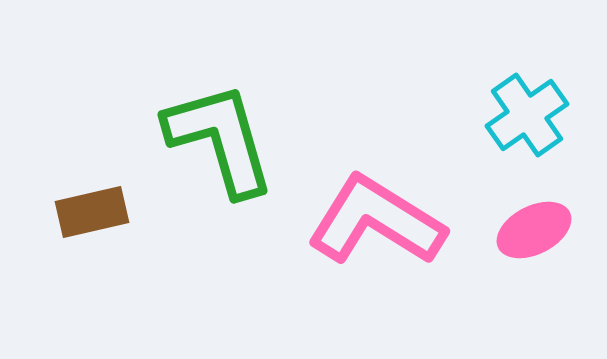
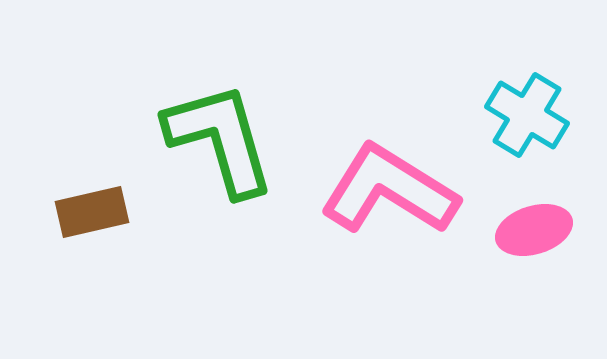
cyan cross: rotated 24 degrees counterclockwise
pink L-shape: moved 13 px right, 31 px up
pink ellipse: rotated 10 degrees clockwise
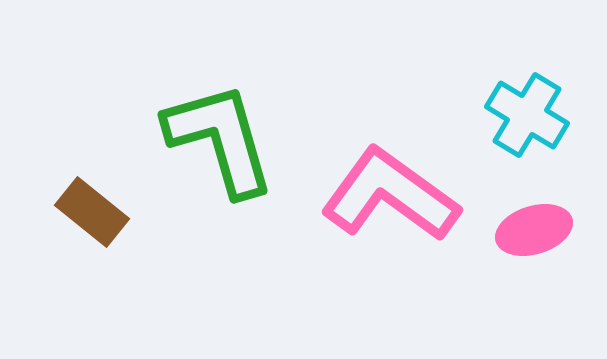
pink L-shape: moved 1 px right, 5 px down; rotated 4 degrees clockwise
brown rectangle: rotated 52 degrees clockwise
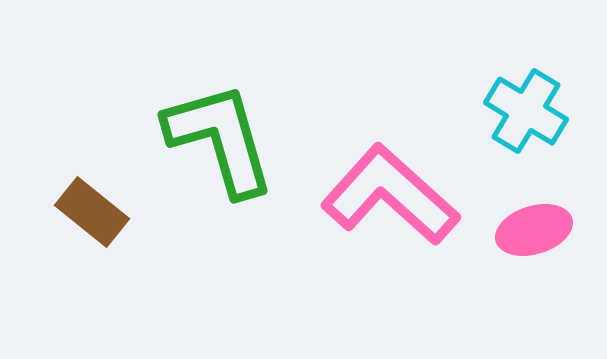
cyan cross: moved 1 px left, 4 px up
pink L-shape: rotated 6 degrees clockwise
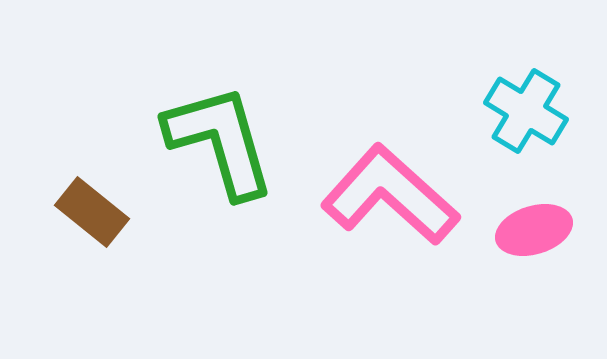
green L-shape: moved 2 px down
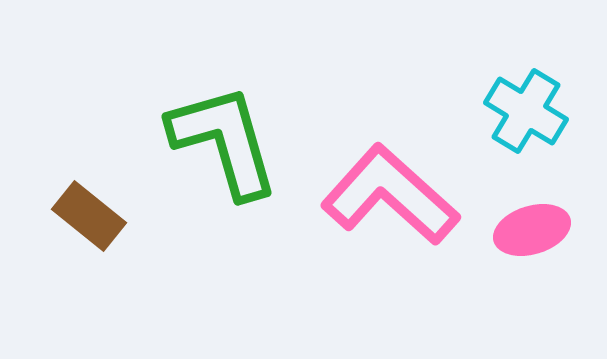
green L-shape: moved 4 px right
brown rectangle: moved 3 px left, 4 px down
pink ellipse: moved 2 px left
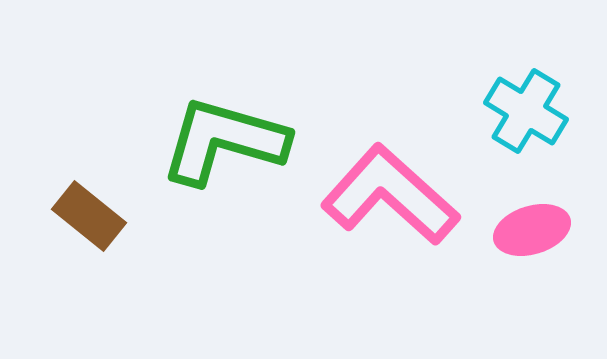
green L-shape: rotated 58 degrees counterclockwise
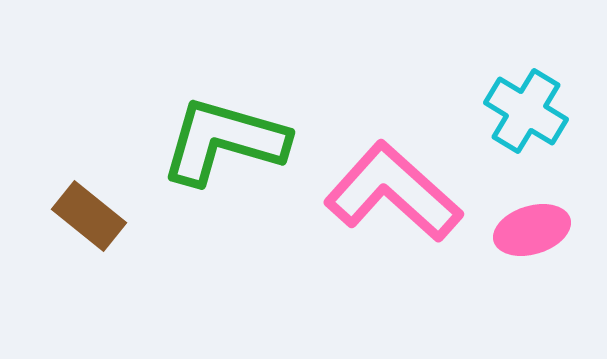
pink L-shape: moved 3 px right, 3 px up
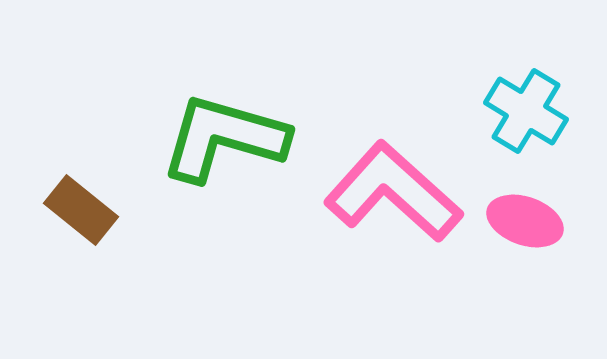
green L-shape: moved 3 px up
brown rectangle: moved 8 px left, 6 px up
pink ellipse: moved 7 px left, 9 px up; rotated 36 degrees clockwise
